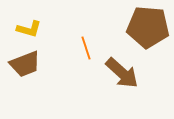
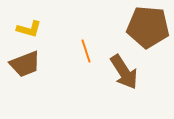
orange line: moved 3 px down
brown arrow: moved 2 px right, 1 px up; rotated 15 degrees clockwise
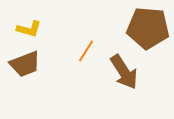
brown pentagon: moved 1 px down
orange line: rotated 50 degrees clockwise
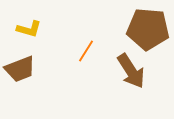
brown pentagon: moved 1 px down
brown trapezoid: moved 5 px left, 5 px down
brown arrow: moved 7 px right, 1 px up
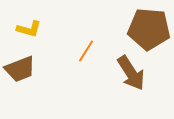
brown pentagon: moved 1 px right
brown arrow: moved 2 px down
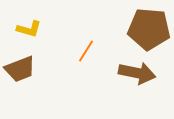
brown arrow: moved 6 px right; rotated 45 degrees counterclockwise
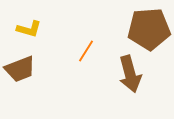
brown pentagon: rotated 9 degrees counterclockwise
brown arrow: moved 7 px left, 1 px down; rotated 63 degrees clockwise
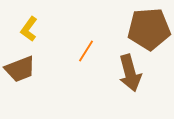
yellow L-shape: rotated 110 degrees clockwise
brown arrow: moved 1 px up
